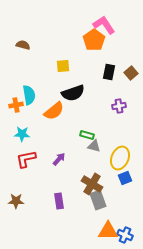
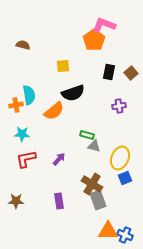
pink L-shape: rotated 35 degrees counterclockwise
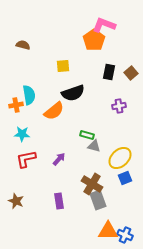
yellow ellipse: rotated 25 degrees clockwise
brown star: rotated 21 degrees clockwise
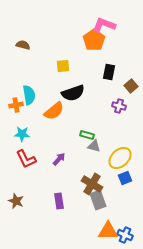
brown square: moved 13 px down
purple cross: rotated 24 degrees clockwise
red L-shape: rotated 105 degrees counterclockwise
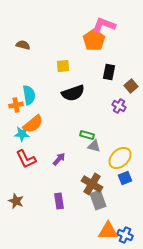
purple cross: rotated 16 degrees clockwise
orange semicircle: moved 21 px left, 13 px down
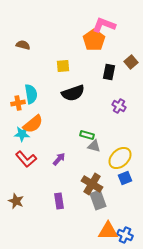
brown square: moved 24 px up
cyan semicircle: moved 2 px right, 1 px up
orange cross: moved 2 px right, 2 px up
red L-shape: rotated 15 degrees counterclockwise
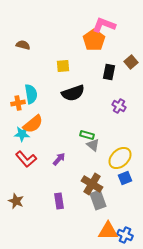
gray triangle: moved 1 px left, 1 px up; rotated 24 degrees clockwise
